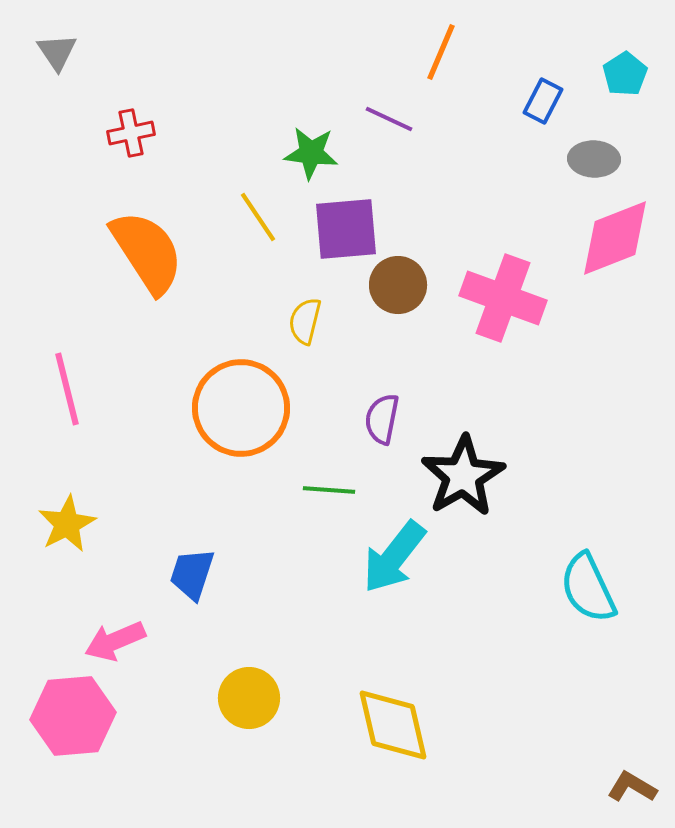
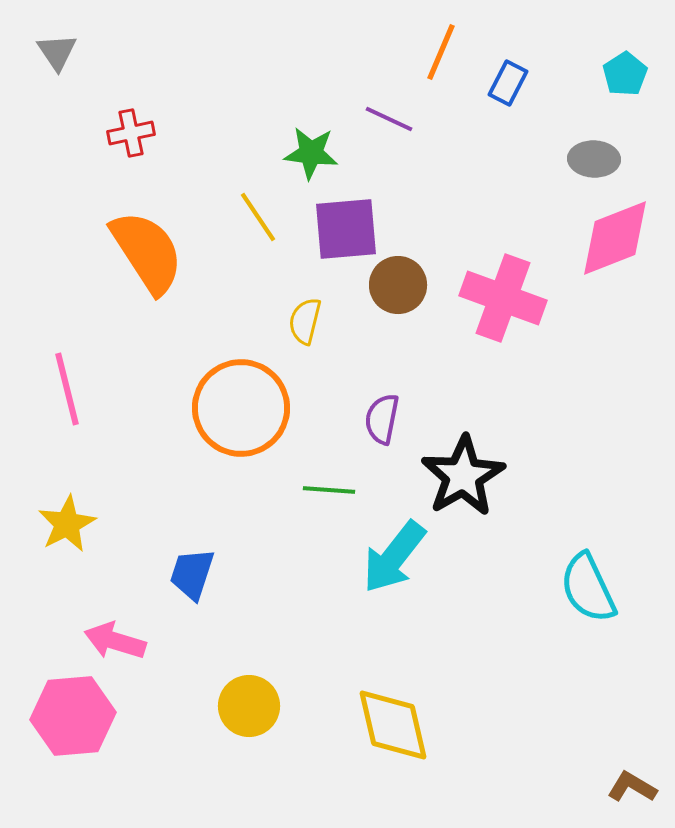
blue rectangle: moved 35 px left, 18 px up
pink arrow: rotated 40 degrees clockwise
yellow circle: moved 8 px down
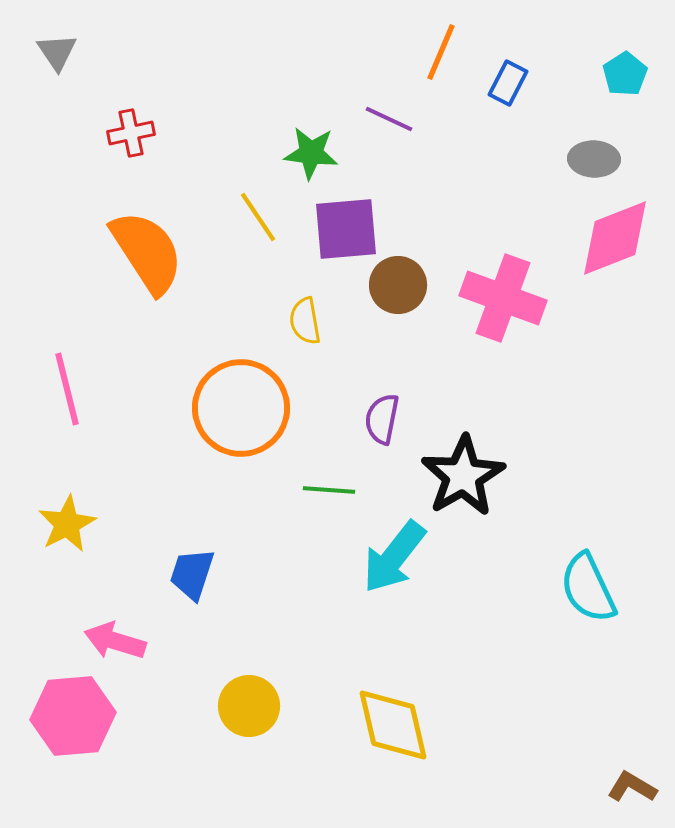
yellow semicircle: rotated 24 degrees counterclockwise
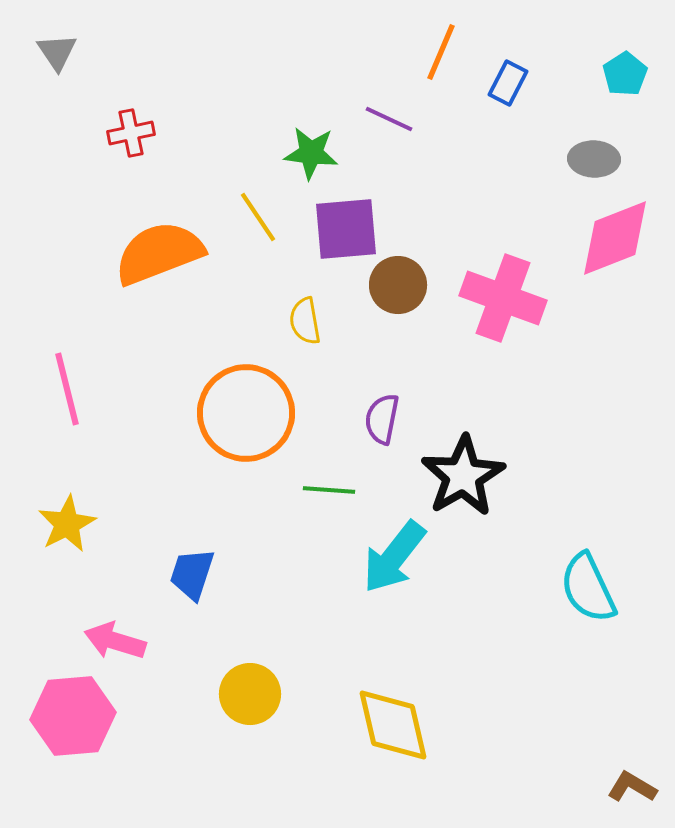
orange semicircle: moved 12 px right, 1 px down; rotated 78 degrees counterclockwise
orange circle: moved 5 px right, 5 px down
yellow circle: moved 1 px right, 12 px up
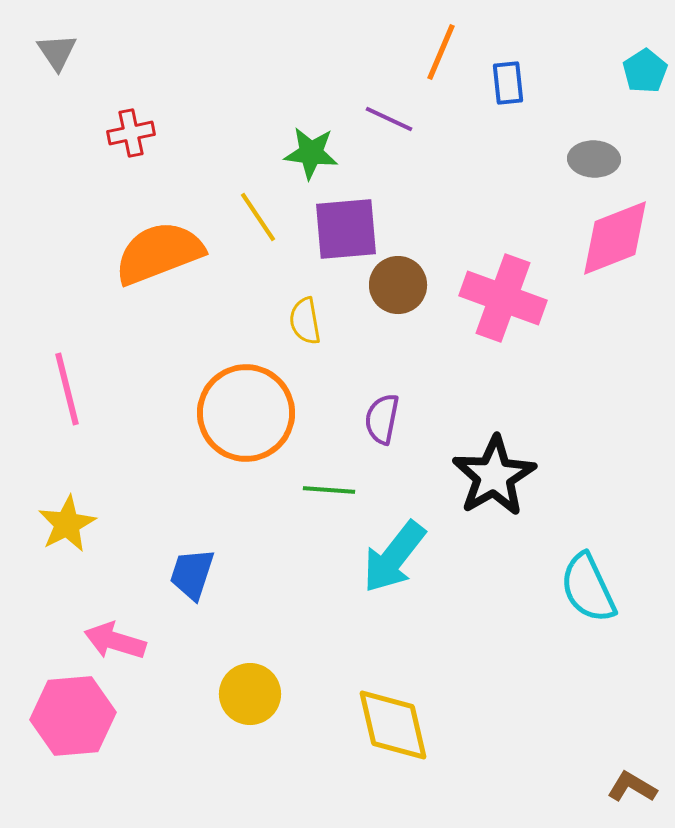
cyan pentagon: moved 20 px right, 3 px up
blue rectangle: rotated 33 degrees counterclockwise
black star: moved 31 px right
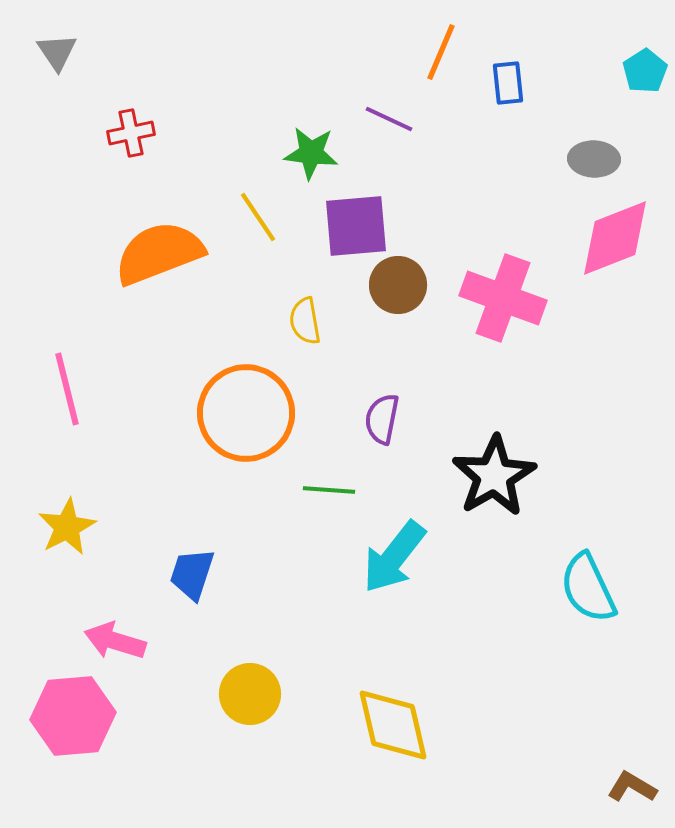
purple square: moved 10 px right, 3 px up
yellow star: moved 3 px down
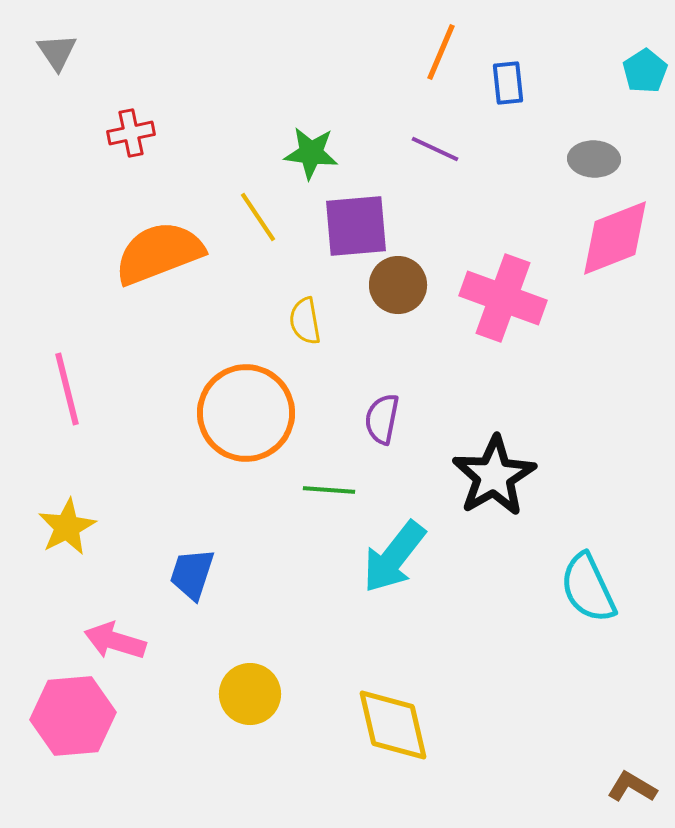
purple line: moved 46 px right, 30 px down
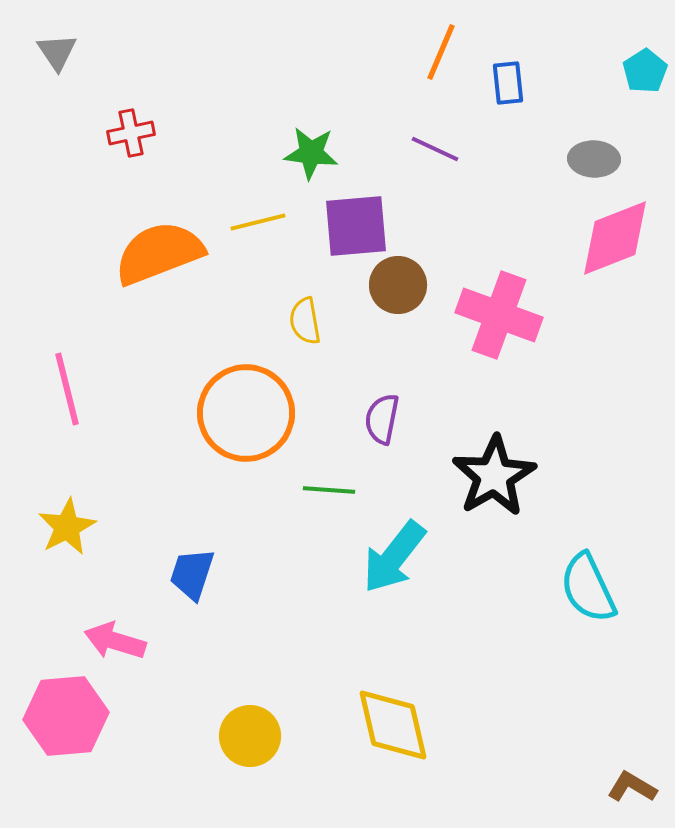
yellow line: moved 5 px down; rotated 70 degrees counterclockwise
pink cross: moved 4 px left, 17 px down
yellow circle: moved 42 px down
pink hexagon: moved 7 px left
